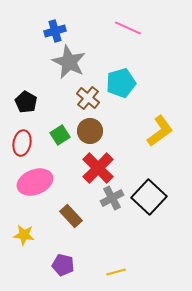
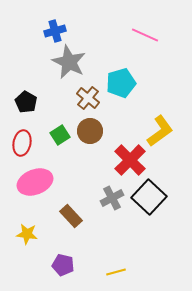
pink line: moved 17 px right, 7 px down
red cross: moved 32 px right, 8 px up
yellow star: moved 3 px right, 1 px up
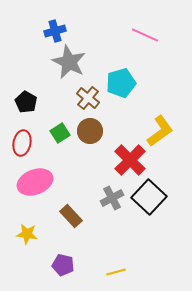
green square: moved 2 px up
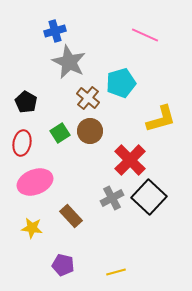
yellow L-shape: moved 1 px right, 12 px up; rotated 20 degrees clockwise
yellow star: moved 5 px right, 6 px up
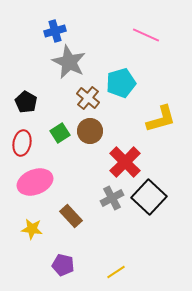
pink line: moved 1 px right
red cross: moved 5 px left, 2 px down
yellow star: moved 1 px down
yellow line: rotated 18 degrees counterclockwise
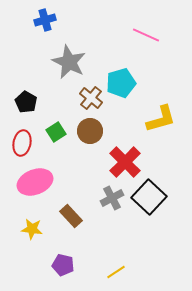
blue cross: moved 10 px left, 11 px up
brown cross: moved 3 px right
green square: moved 4 px left, 1 px up
